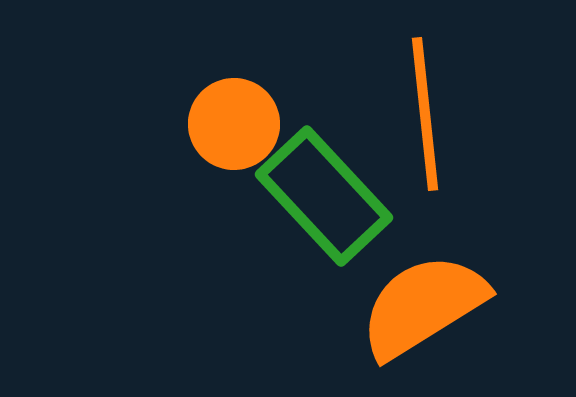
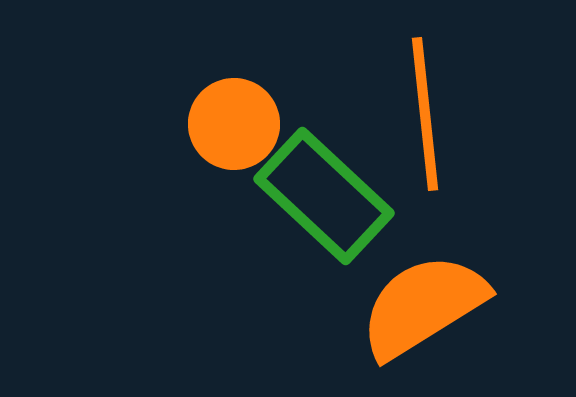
green rectangle: rotated 4 degrees counterclockwise
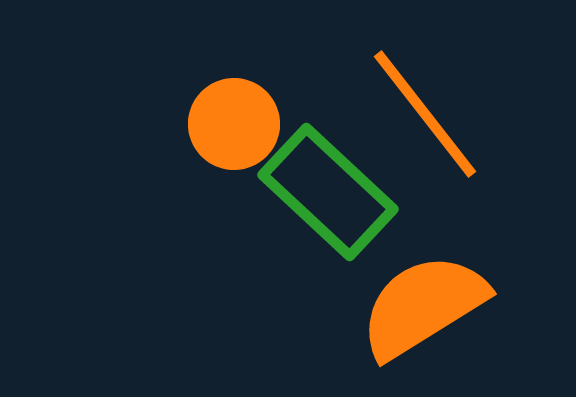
orange line: rotated 32 degrees counterclockwise
green rectangle: moved 4 px right, 4 px up
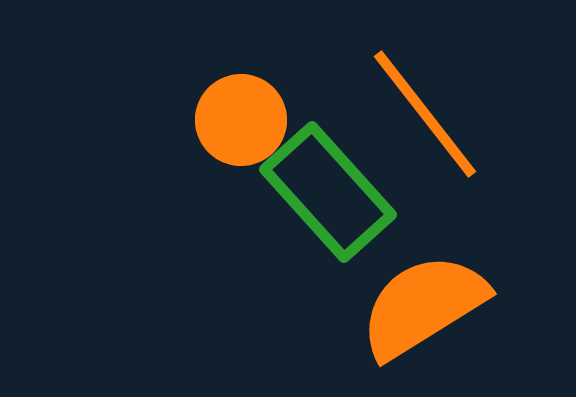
orange circle: moved 7 px right, 4 px up
green rectangle: rotated 5 degrees clockwise
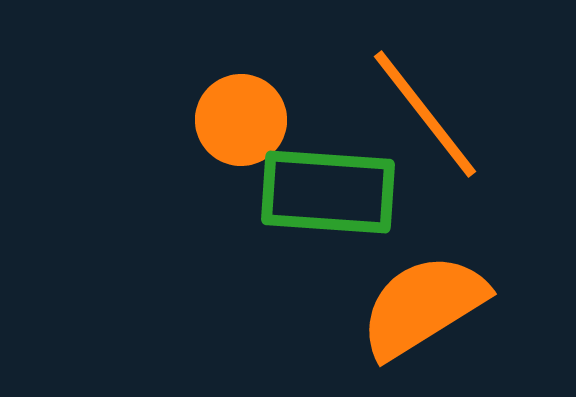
green rectangle: rotated 44 degrees counterclockwise
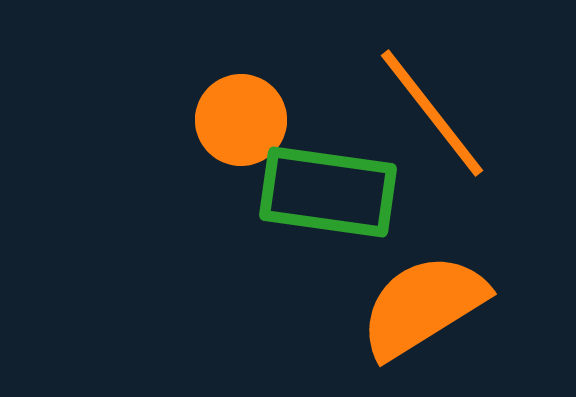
orange line: moved 7 px right, 1 px up
green rectangle: rotated 4 degrees clockwise
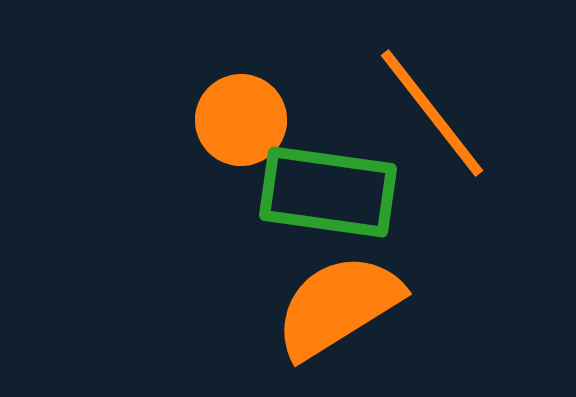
orange semicircle: moved 85 px left
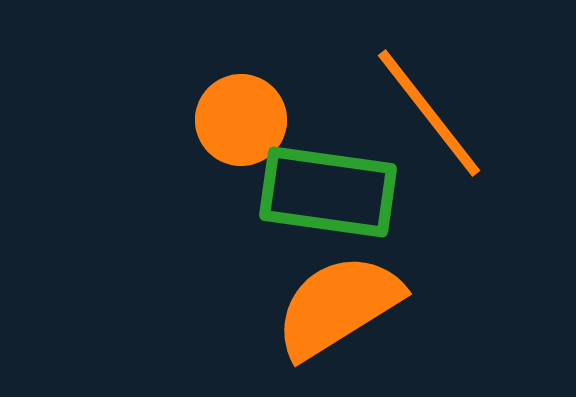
orange line: moved 3 px left
